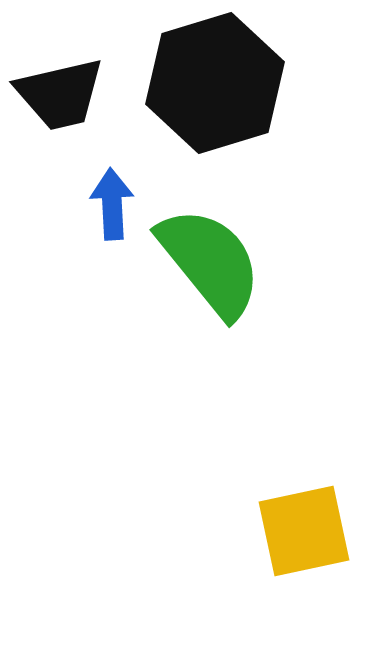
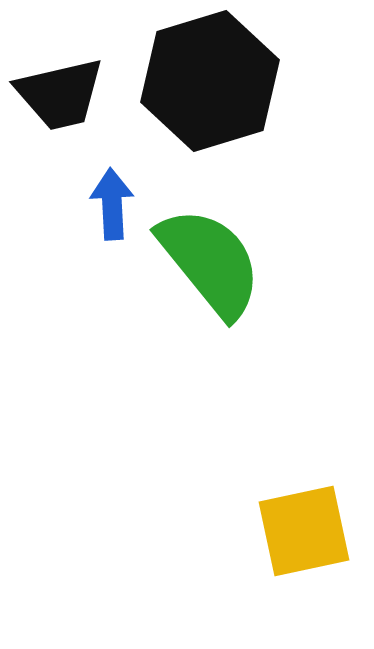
black hexagon: moved 5 px left, 2 px up
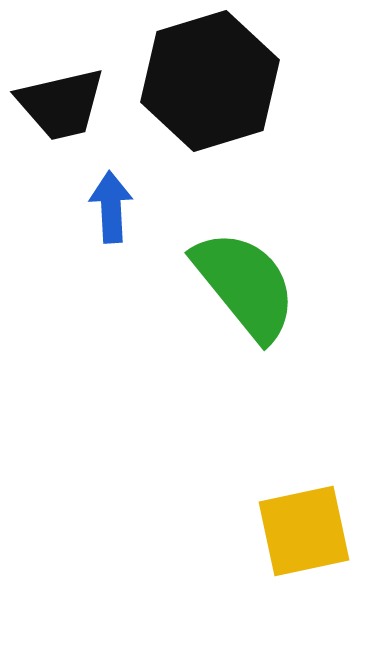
black trapezoid: moved 1 px right, 10 px down
blue arrow: moved 1 px left, 3 px down
green semicircle: moved 35 px right, 23 px down
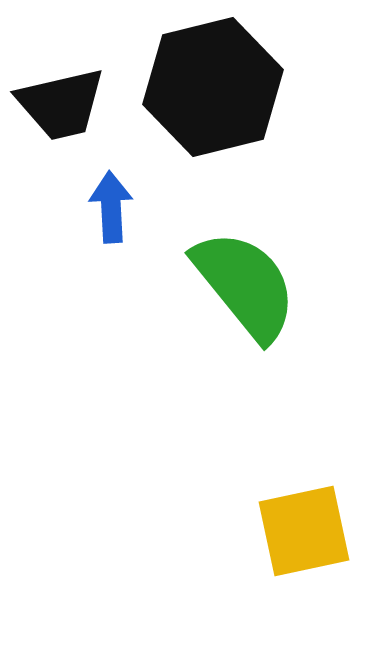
black hexagon: moved 3 px right, 6 px down; rotated 3 degrees clockwise
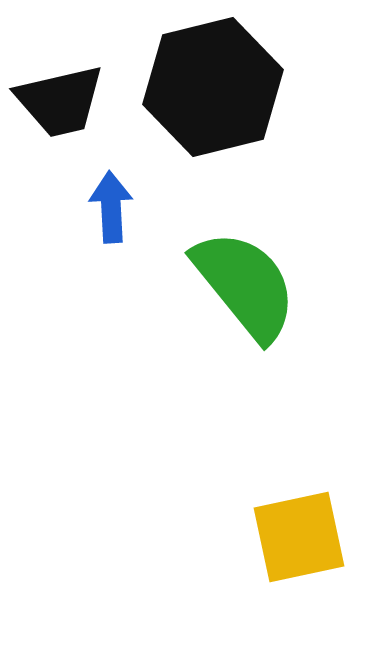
black trapezoid: moved 1 px left, 3 px up
yellow square: moved 5 px left, 6 px down
